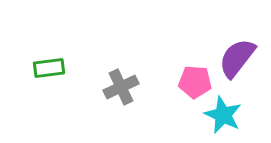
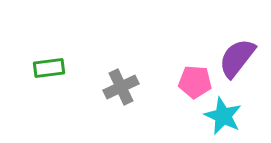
cyan star: moved 1 px down
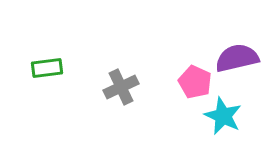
purple semicircle: rotated 39 degrees clockwise
green rectangle: moved 2 px left
pink pentagon: rotated 20 degrees clockwise
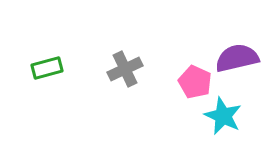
green rectangle: rotated 8 degrees counterclockwise
gray cross: moved 4 px right, 18 px up
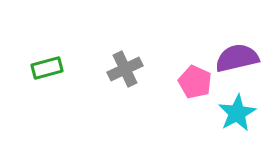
cyan star: moved 14 px right, 3 px up; rotated 18 degrees clockwise
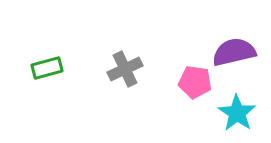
purple semicircle: moved 3 px left, 6 px up
pink pentagon: rotated 16 degrees counterclockwise
cyan star: rotated 9 degrees counterclockwise
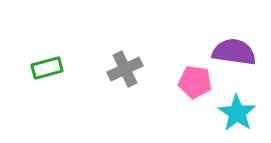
purple semicircle: rotated 21 degrees clockwise
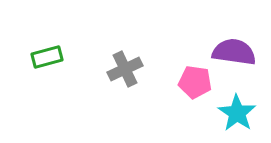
green rectangle: moved 11 px up
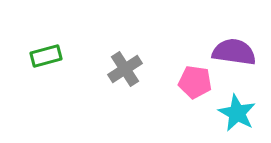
green rectangle: moved 1 px left, 1 px up
gray cross: rotated 8 degrees counterclockwise
cyan star: rotated 6 degrees counterclockwise
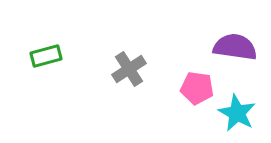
purple semicircle: moved 1 px right, 5 px up
gray cross: moved 4 px right
pink pentagon: moved 2 px right, 6 px down
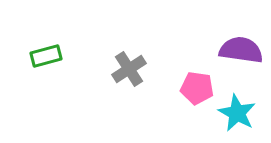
purple semicircle: moved 6 px right, 3 px down
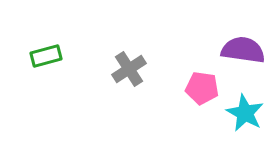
purple semicircle: moved 2 px right
pink pentagon: moved 5 px right
cyan star: moved 8 px right
